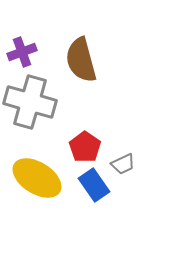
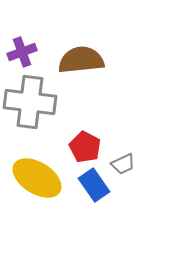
brown semicircle: rotated 99 degrees clockwise
gray cross: rotated 9 degrees counterclockwise
red pentagon: rotated 8 degrees counterclockwise
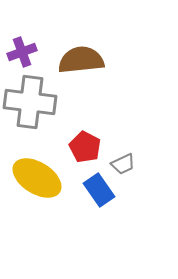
blue rectangle: moved 5 px right, 5 px down
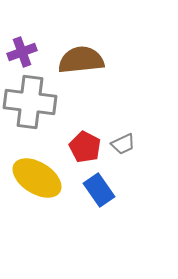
gray trapezoid: moved 20 px up
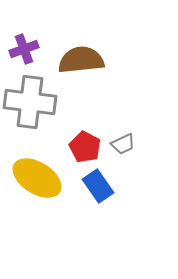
purple cross: moved 2 px right, 3 px up
blue rectangle: moved 1 px left, 4 px up
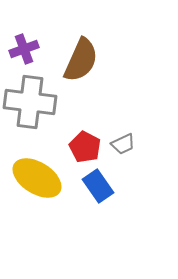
brown semicircle: rotated 120 degrees clockwise
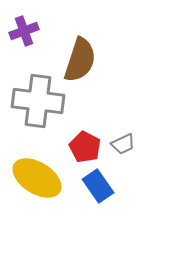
purple cross: moved 18 px up
brown semicircle: moved 1 px left; rotated 6 degrees counterclockwise
gray cross: moved 8 px right, 1 px up
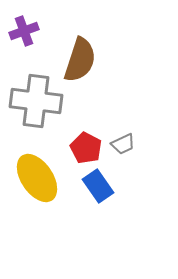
gray cross: moved 2 px left
red pentagon: moved 1 px right, 1 px down
yellow ellipse: rotated 24 degrees clockwise
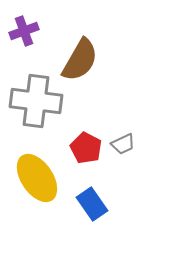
brown semicircle: rotated 12 degrees clockwise
blue rectangle: moved 6 px left, 18 px down
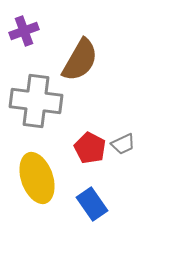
red pentagon: moved 4 px right
yellow ellipse: rotated 15 degrees clockwise
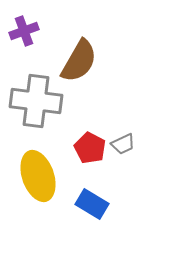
brown semicircle: moved 1 px left, 1 px down
yellow ellipse: moved 1 px right, 2 px up
blue rectangle: rotated 24 degrees counterclockwise
